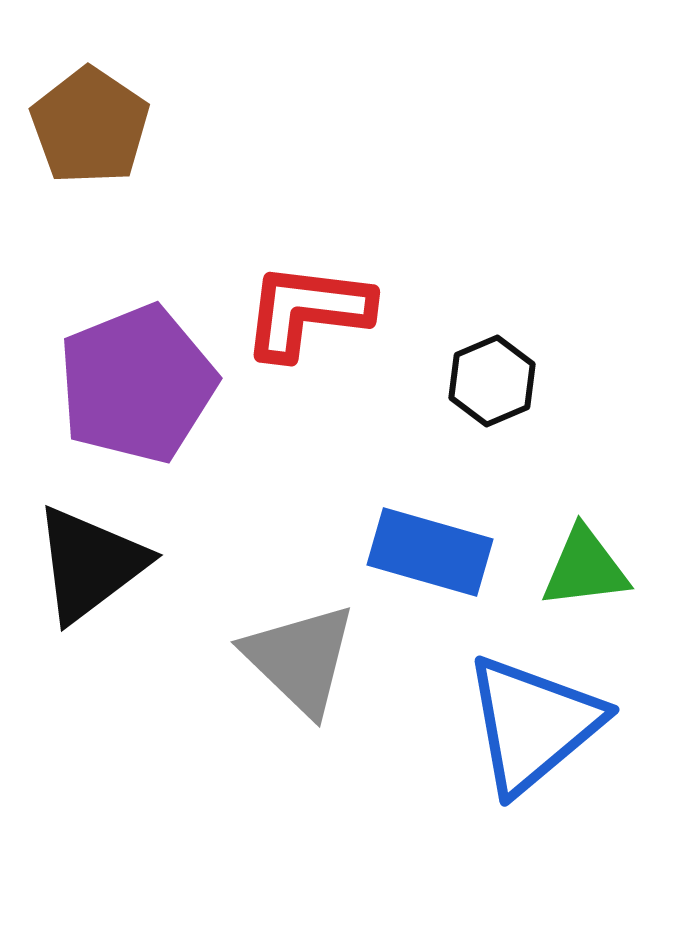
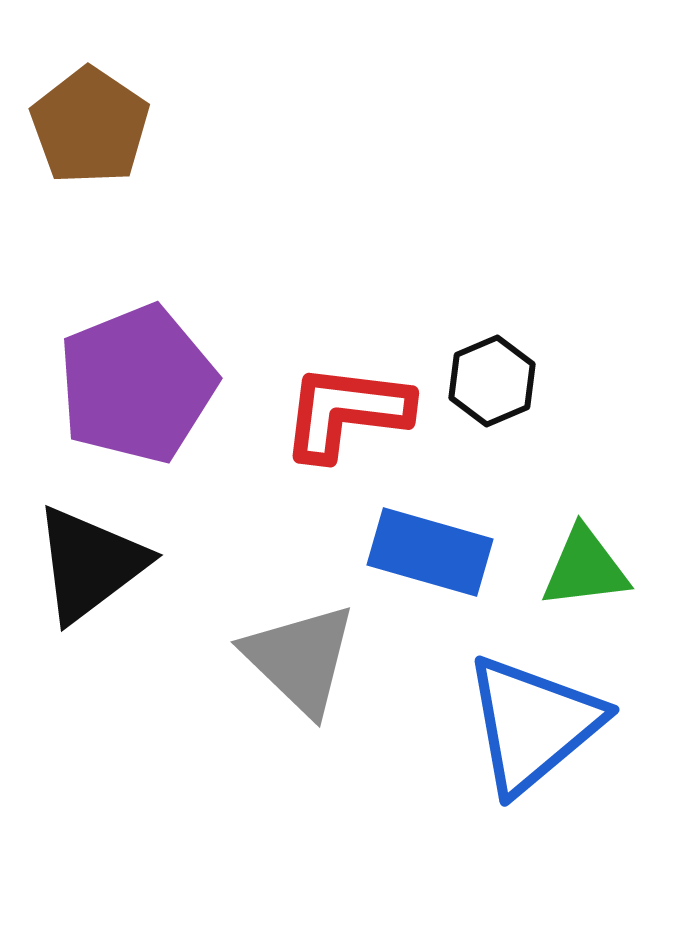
red L-shape: moved 39 px right, 101 px down
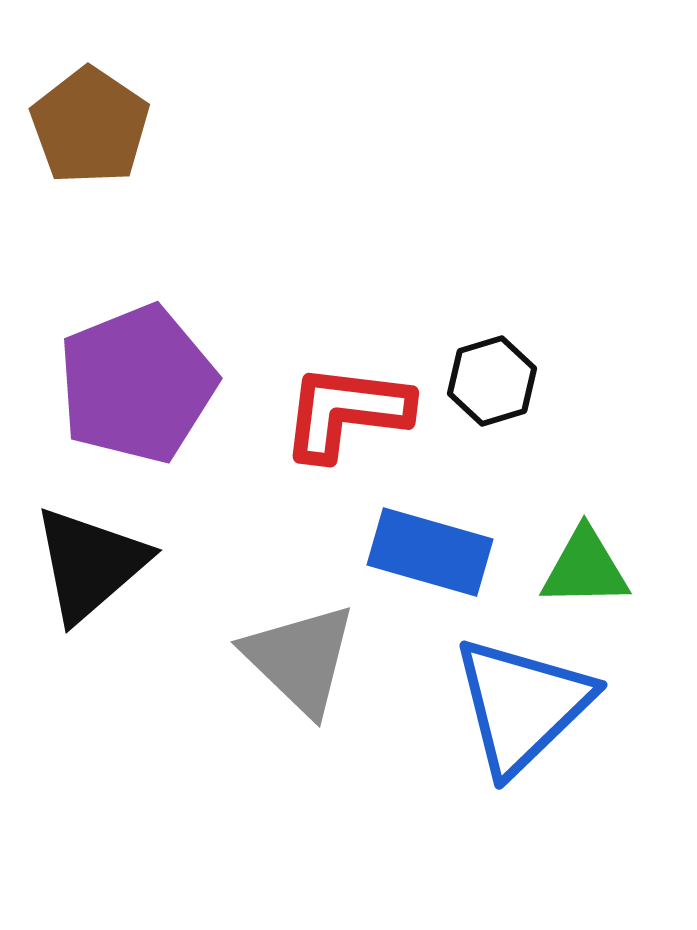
black hexagon: rotated 6 degrees clockwise
black triangle: rotated 4 degrees counterclockwise
green triangle: rotated 6 degrees clockwise
blue triangle: moved 11 px left, 19 px up; rotated 4 degrees counterclockwise
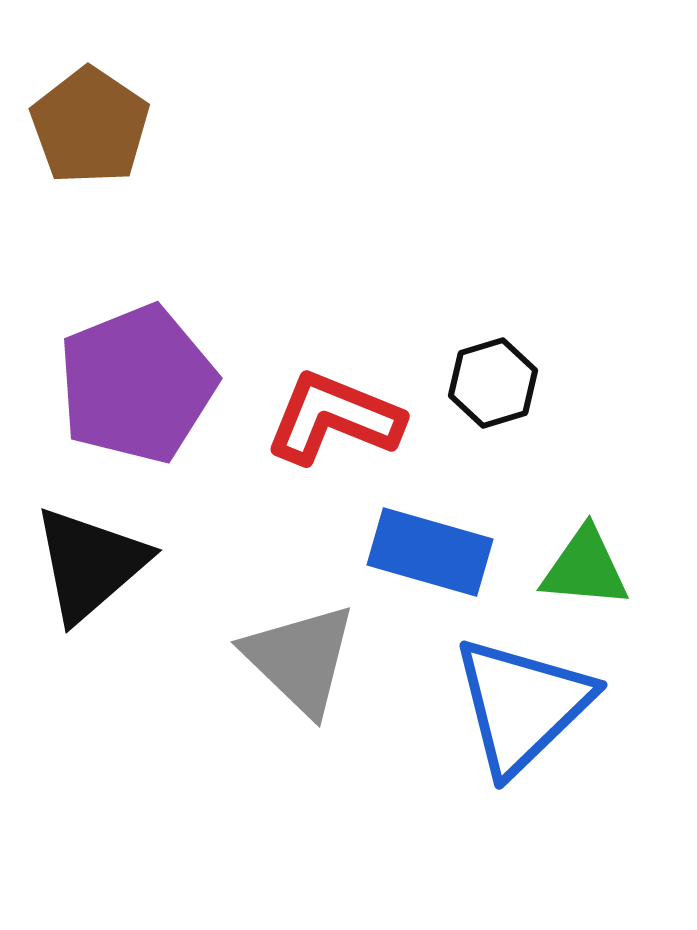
black hexagon: moved 1 px right, 2 px down
red L-shape: moved 12 px left, 6 px down; rotated 15 degrees clockwise
green triangle: rotated 6 degrees clockwise
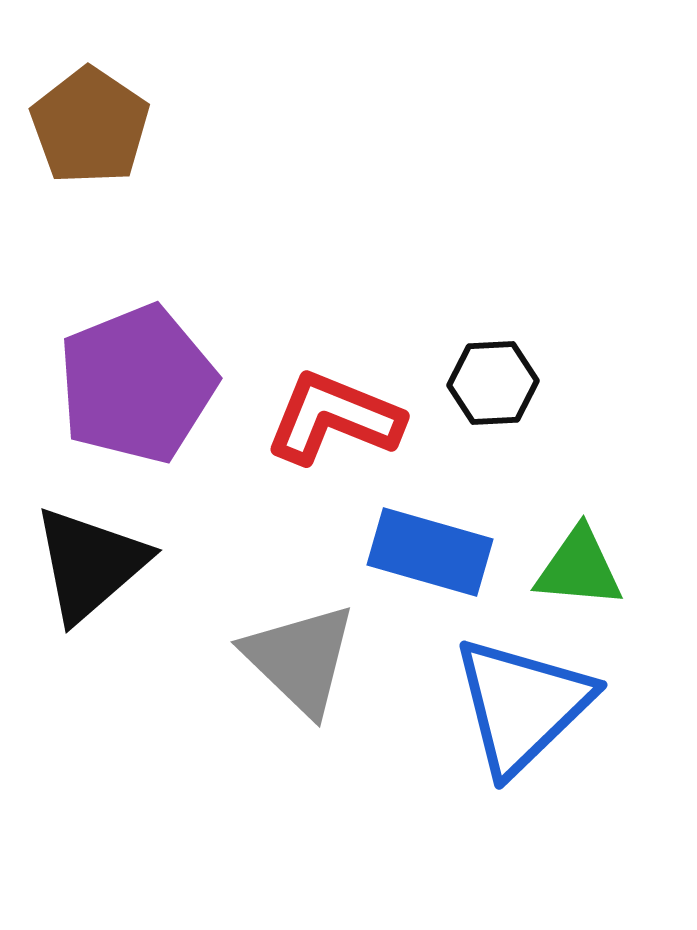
black hexagon: rotated 14 degrees clockwise
green triangle: moved 6 px left
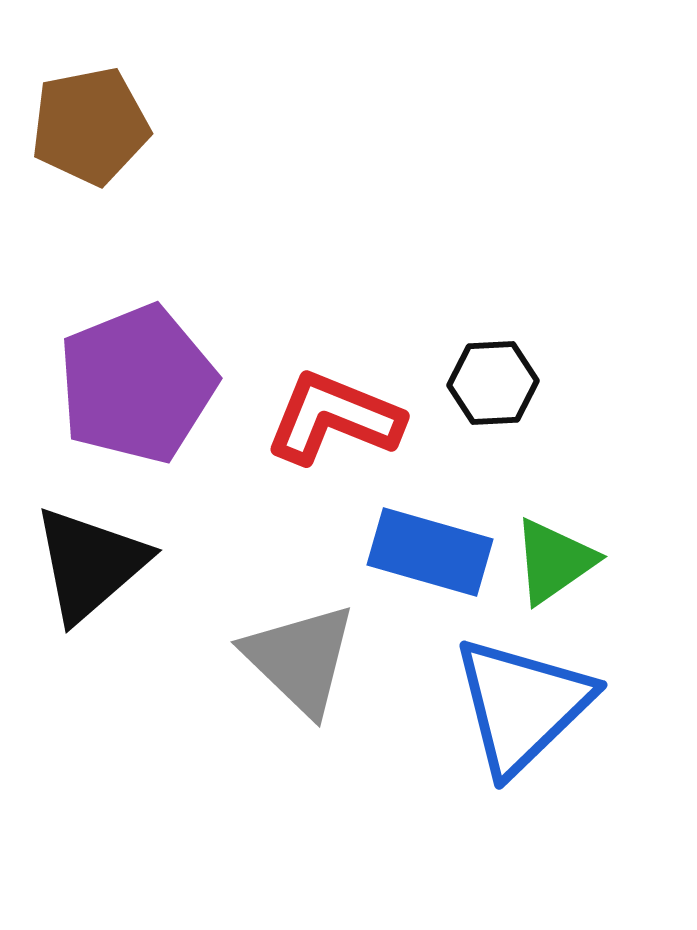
brown pentagon: rotated 27 degrees clockwise
green triangle: moved 25 px left, 7 px up; rotated 40 degrees counterclockwise
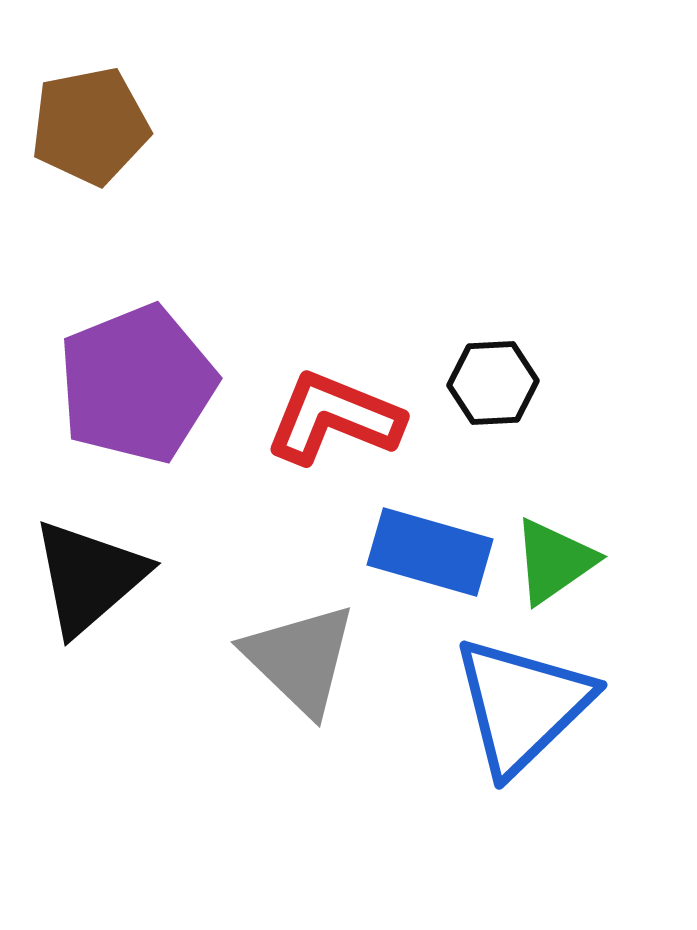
black triangle: moved 1 px left, 13 px down
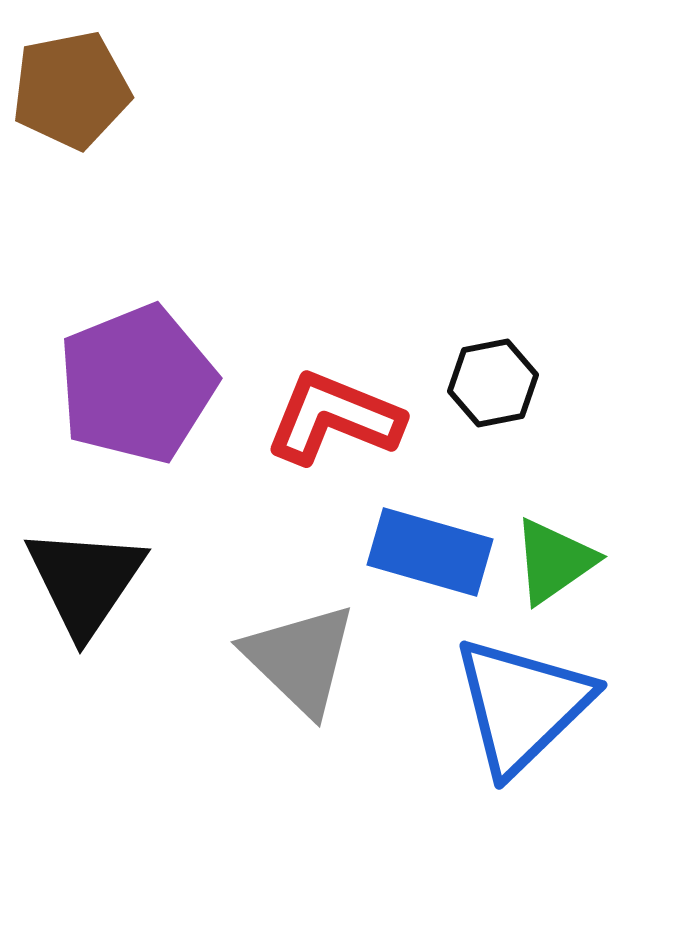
brown pentagon: moved 19 px left, 36 px up
black hexagon: rotated 8 degrees counterclockwise
black triangle: moved 4 px left, 4 px down; rotated 15 degrees counterclockwise
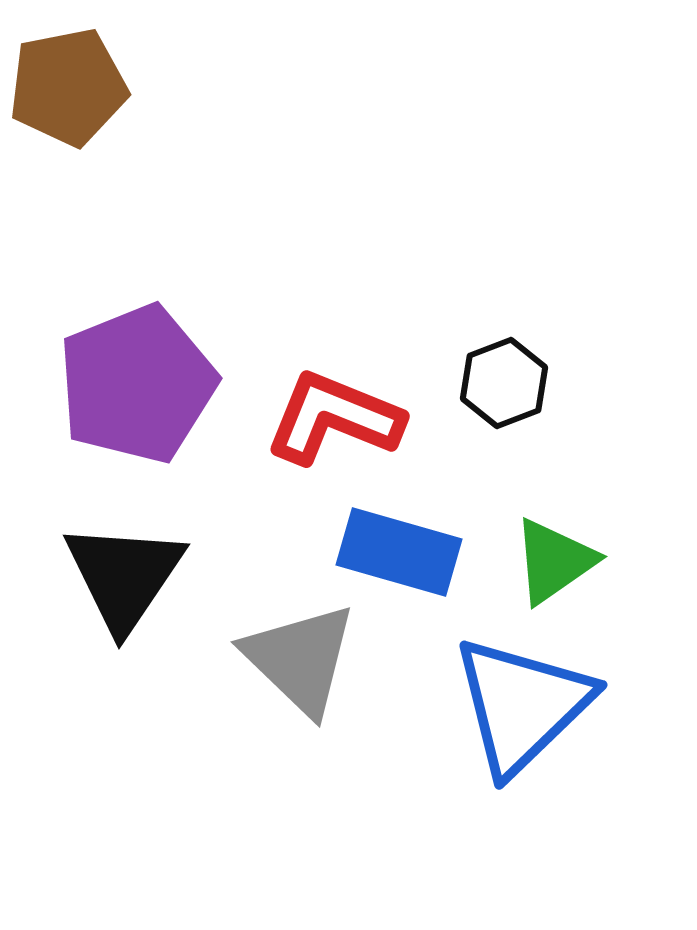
brown pentagon: moved 3 px left, 3 px up
black hexagon: moved 11 px right; rotated 10 degrees counterclockwise
blue rectangle: moved 31 px left
black triangle: moved 39 px right, 5 px up
